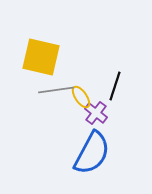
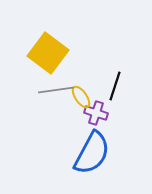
yellow square: moved 7 px right, 4 px up; rotated 24 degrees clockwise
purple cross: rotated 20 degrees counterclockwise
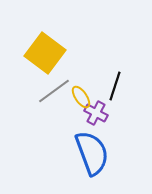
yellow square: moved 3 px left
gray line: moved 2 px left, 1 px down; rotated 28 degrees counterclockwise
purple cross: rotated 10 degrees clockwise
blue semicircle: rotated 48 degrees counterclockwise
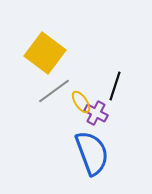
yellow ellipse: moved 5 px down
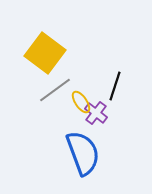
gray line: moved 1 px right, 1 px up
purple cross: rotated 10 degrees clockwise
blue semicircle: moved 9 px left
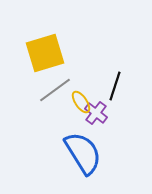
yellow square: rotated 36 degrees clockwise
blue semicircle: rotated 12 degrees counterclockwise
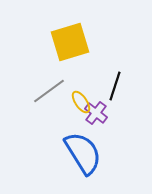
yellow square: moved 25 px right, 11 px up
gray line: moved 6 px left, 1 px down
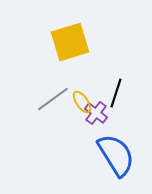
black line: moved 1 px right, 7 px down
gray line: moved 4 px right, 8 px down
yellow ellipse: moved 1 px right
blue semicircle: moved 33 px right, 2 px down
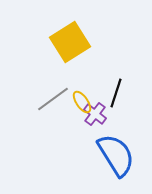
yellow square: rotated 15 degrees counterclockwise
purple cross: moved 1 px left, 1 px down
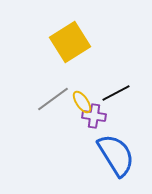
black line: rotated 44 degrees clockwise
purple cross: moved 1 px left, 2 px down; rotated 30 degrees counterclockwise
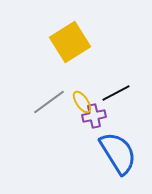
gray line: moved 4 px left, 3 px down
purple cross: rotated 20 degrees counterclockwise
blue semicircle: moved 2 px right, 2 px up
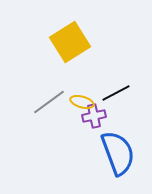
yellow ellipse: rotated 40 degrees counterclockwise
blue semicircle: rotated 12 degrees clockwise
